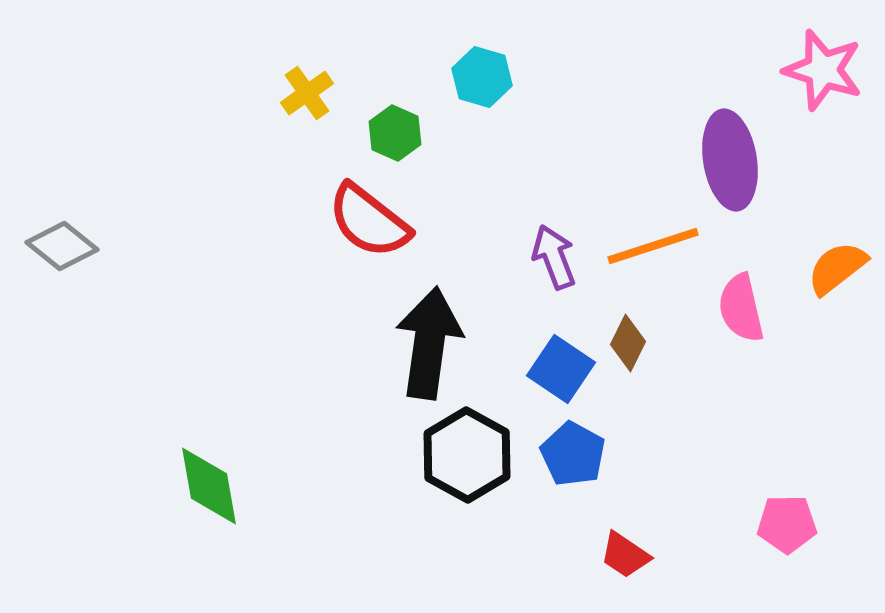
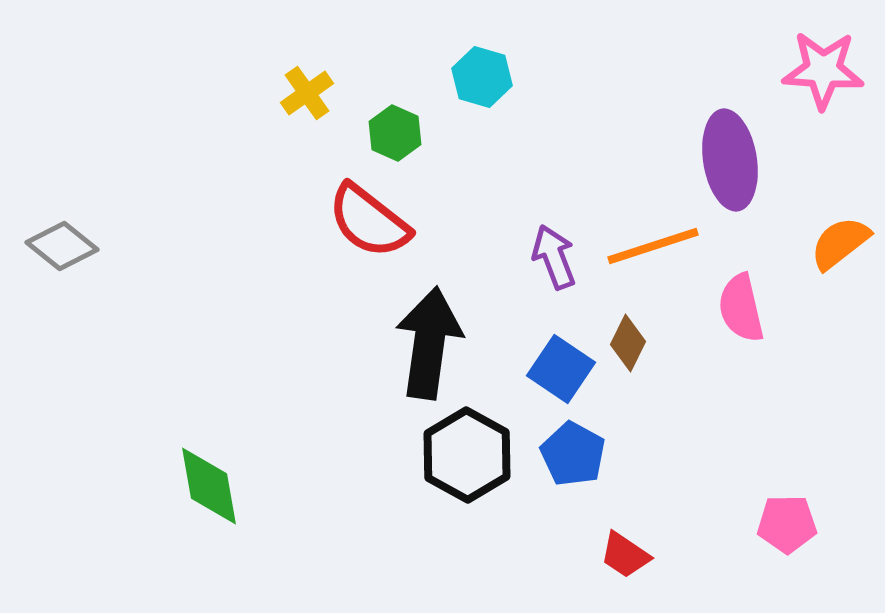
pink star: rotated 14 degrees counterclockwise
orange semicircle: moved 3 px right, 25 px up
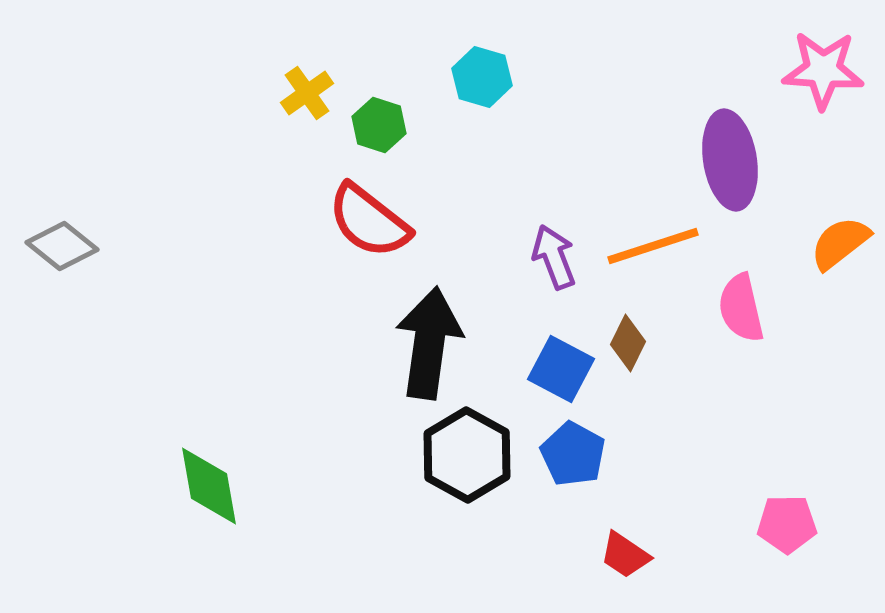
green hexagon: moved 16 px left, 8 px up; rotated 6 degrees counterclockwise
blue square: rotated 6 degrees counterclockwise
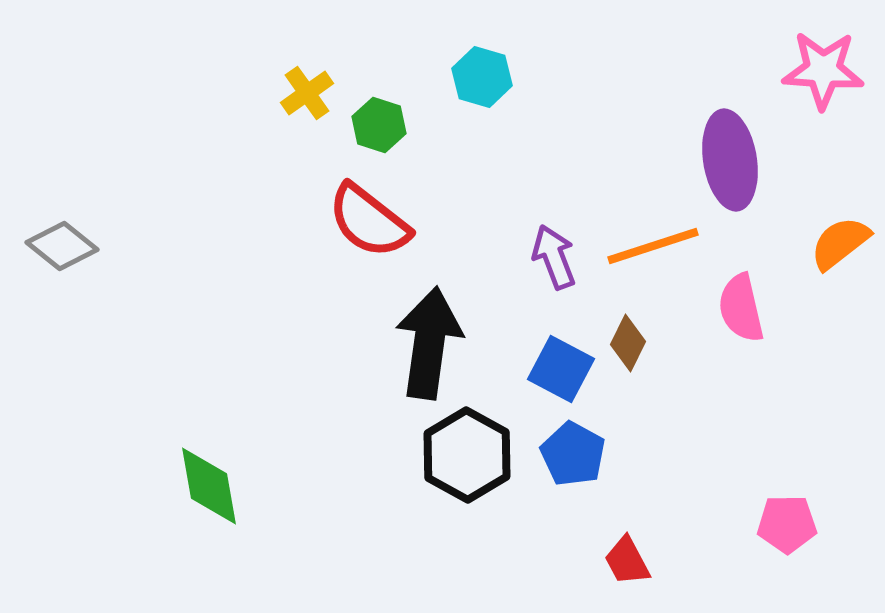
red trapezoid: moved 2 px right, 6 px down; rotated 28 degrees clockwise
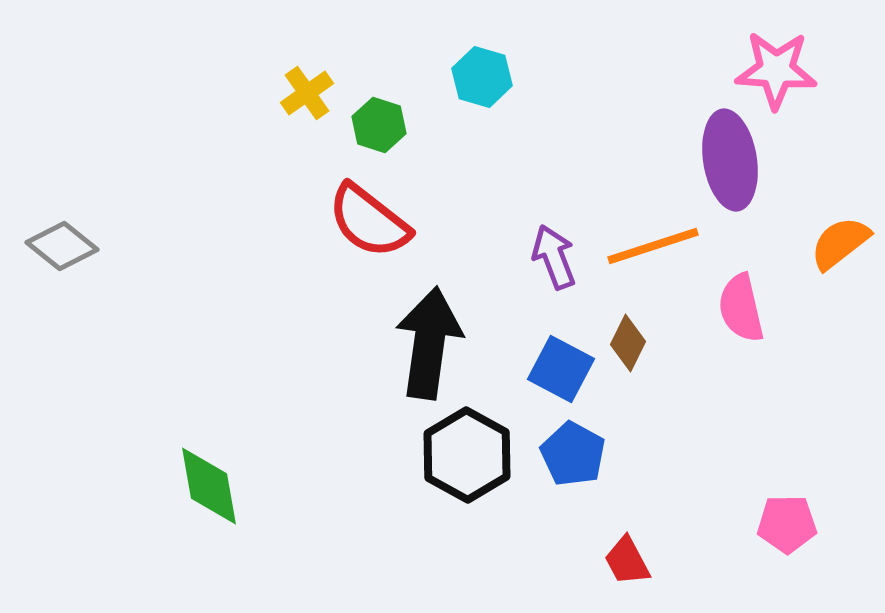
pink star: moved 47 px left
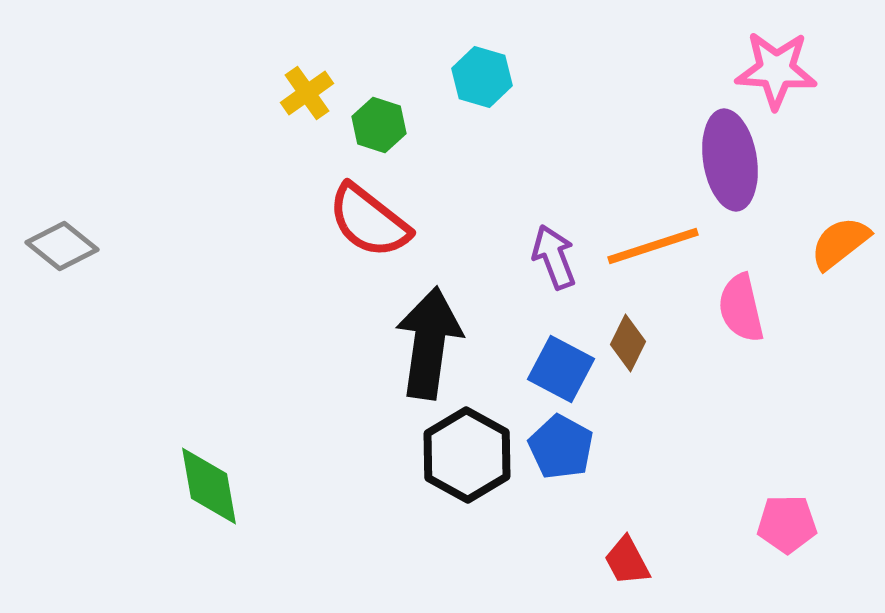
blue pentagon: moved 12 px left, 7 px up
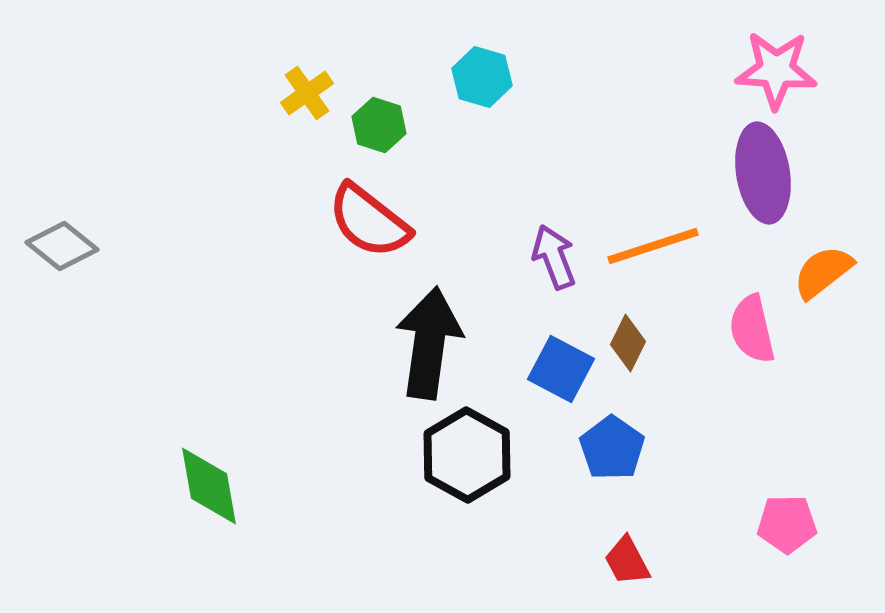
purple ellipse: moved 33 px right, 13 px down
orange semicircle: moved 17 px left, 29 px down
pink semicircle: moved 11 px right, 21 px down
blue pentagon: moved 51 px right, 1 px down; rotated 6 degrees clockwise
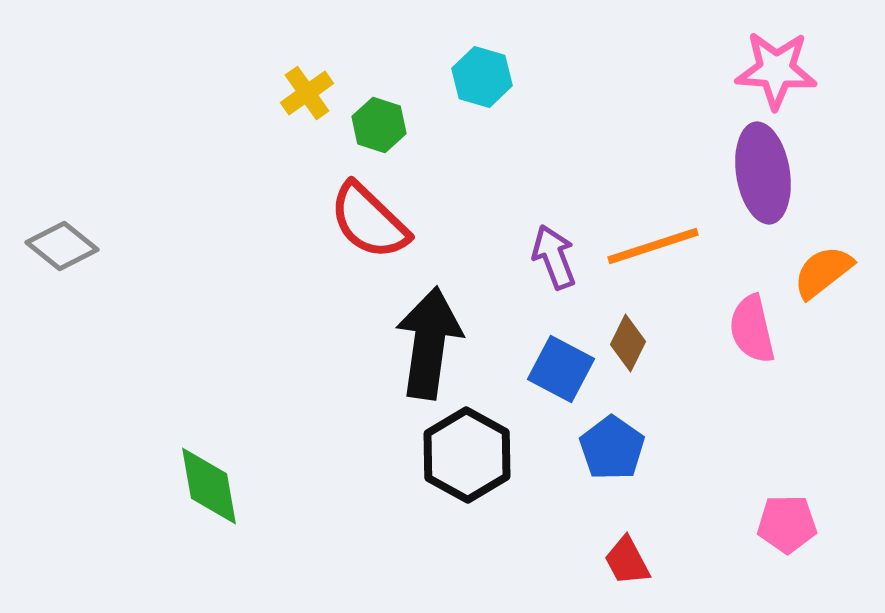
red semicircle: rotated 6 degrees clockwise
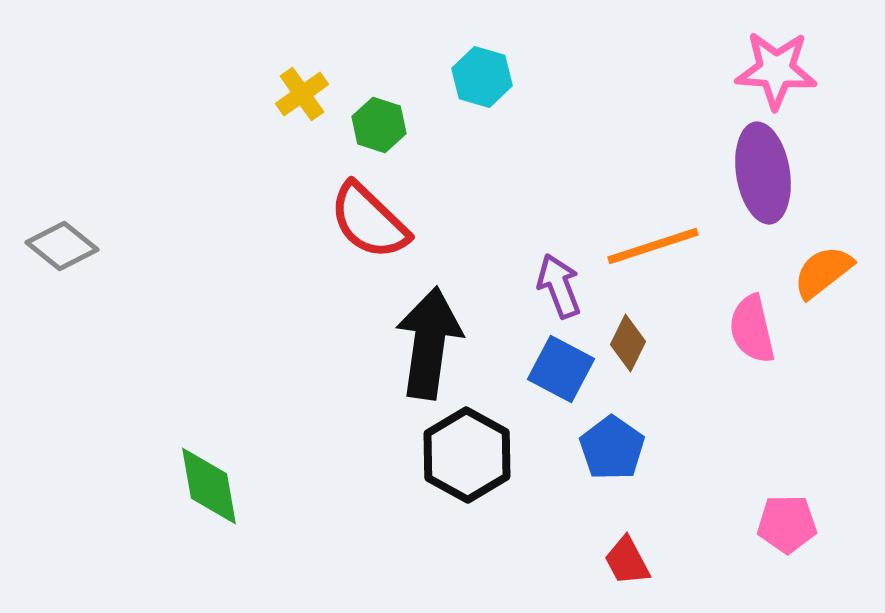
yellow cross: moved 5 px left, 1 px down
purple arrow: moved 5 px right, 29 px down
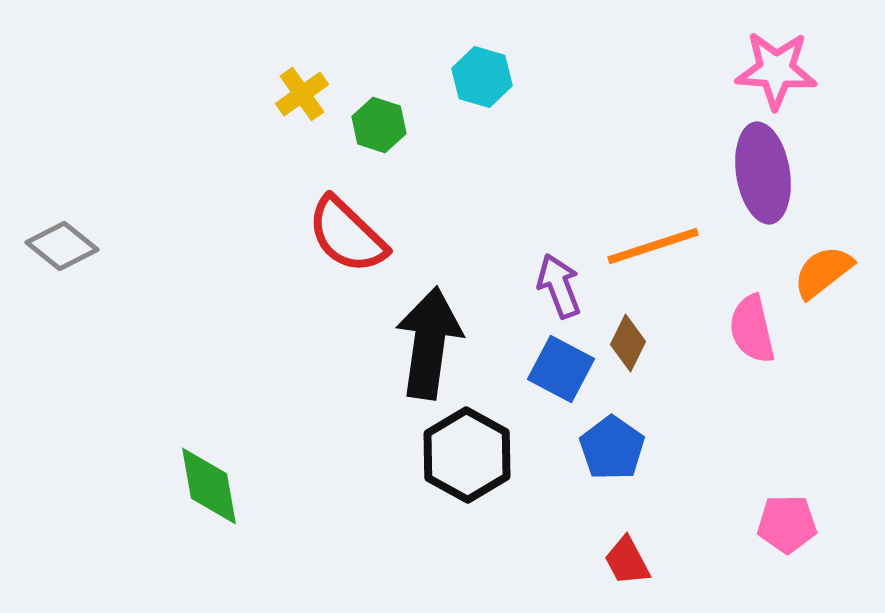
red semicircle: moved 22 px left, 14 px down
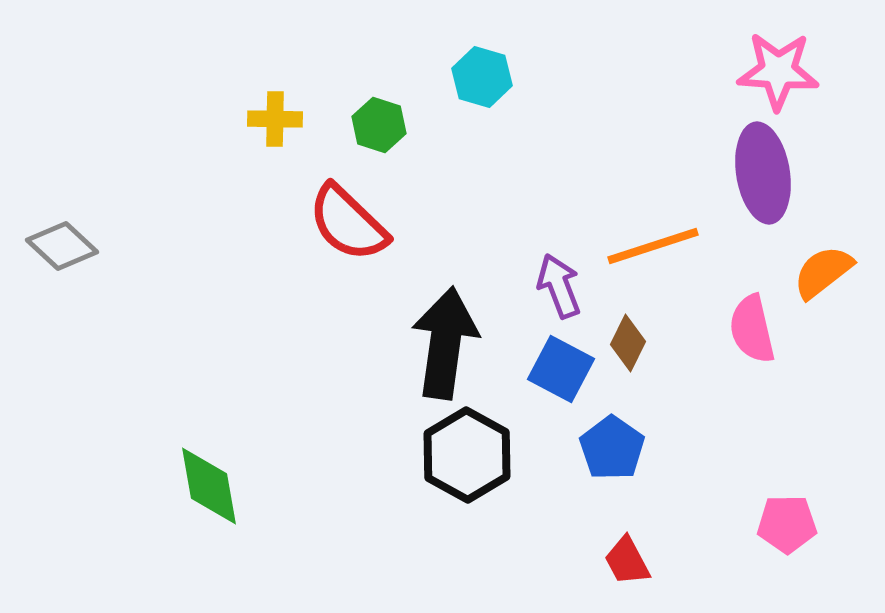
pink star: moved 2 px right, 1 px down
yellow cross: moved 27 px left, 25 px down; rotated 36 degrees clockwise
red semicircle: moved 1 px right, 12 px up
gray diamond: rotated 4 degrees clockwise
black arrow: moved 16 px right
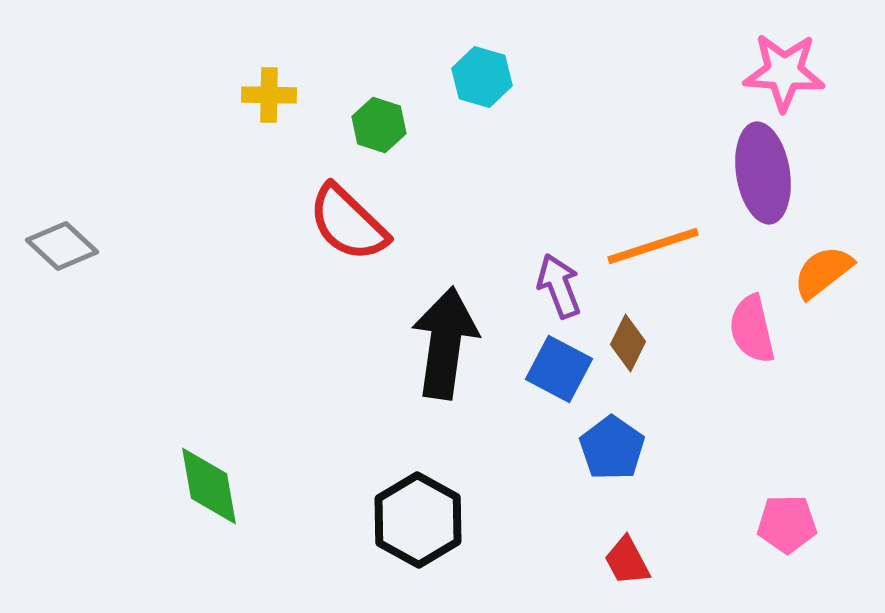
pink star: moved 6 px right, 1 px down
yellow cross: moved 6 px left, 24 px up
blue square: moved 2 px left
black hexagon: moved 49 px left, 65 px down
